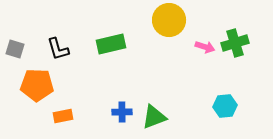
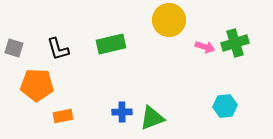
gray square: moved 1 px left, 1 px up
green triangle: moved 2 px left, 1 px down
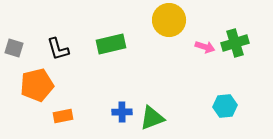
orange pentagon: rotated 16 degrees counterclockwise
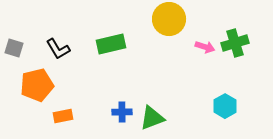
yellow circle: moved 1 px up
black L-shape: rotated 15 degrees counterclockwise
cyan hexagon: rotated 25 degrees counterclockwise
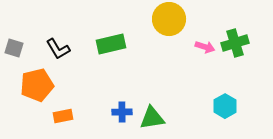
green triangle: rotated 12 degrees clockwise
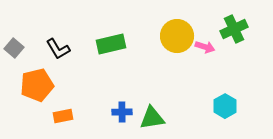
yellow circle: moved 8 px right, 17 px down
green cross: moved 1 px left, 14 px up; rotated 8 degrees counterclockwise
gray square: rotated 24 degrees clockwise
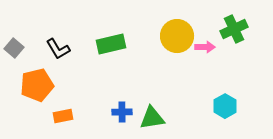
pink arrow: rotated 18 degrees counterclockwise
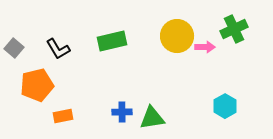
green rectangle: moved 1 px right, 3 px up
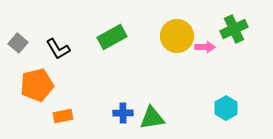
green rectangle: moved 4 px up; rotated 16 degrees counterclockwise
gray square: moved 4 px right, 5 px up
cyan hexagon: moved 1 px right, 2 px down
blue cross: moved 1 px right, 1 px down
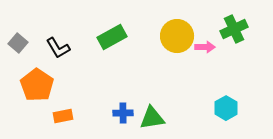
black L-shape: moved 1 px up
orange pentagon: rotated 24 degrees counterclockwise
